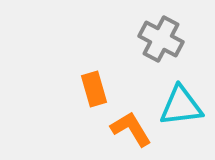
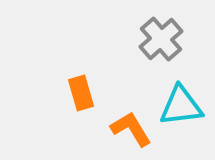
gray cross: rotated 21 degrees clockwise
orange rectangle: moved 13 px left, 4 px down
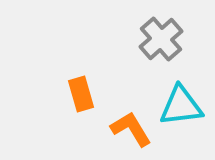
orange rectangle: moved 1 px down
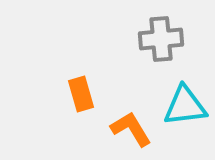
gray cross: rotated 36 degrees clockwise
cyan triangle: moved 4 px right
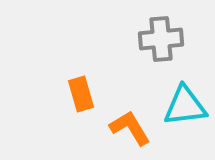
orange L-shape: moved 1 px left, 1 px up
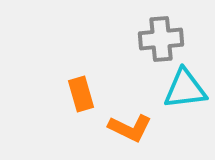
cyan triangle: moved 17 px up
orange L-shape: rotated 147 degrees clockwise
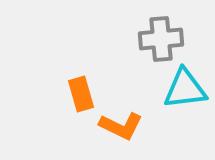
orange L-shape: moved 9 px left, 2 px up
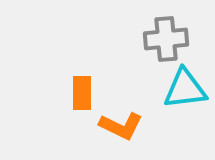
gray cross: moved 5 px right
orange rectangle: moved 1 px right, 1 px up; rotated 16 degrees clockwise
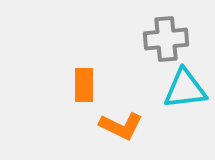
orange rectangle: moved 2 px right, 8 px up
